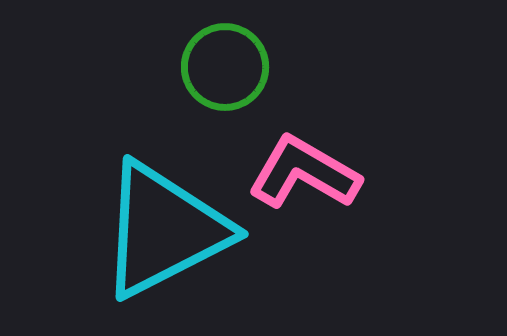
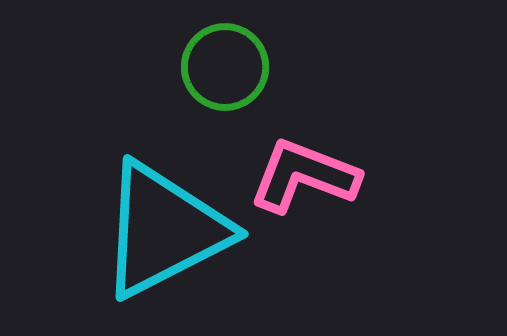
pink L-shape: moved 3 px down; rotated 9 degrees counterclockwise
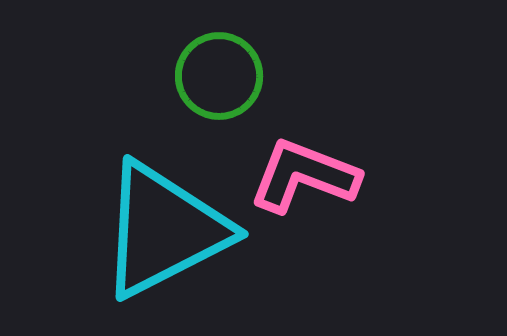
green circle: moved 6 px left, 9 px down
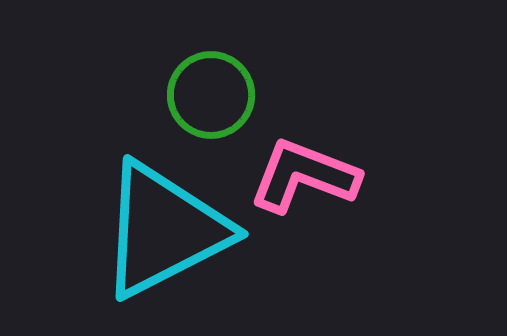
green circle: moved 8 px left, 19 px down
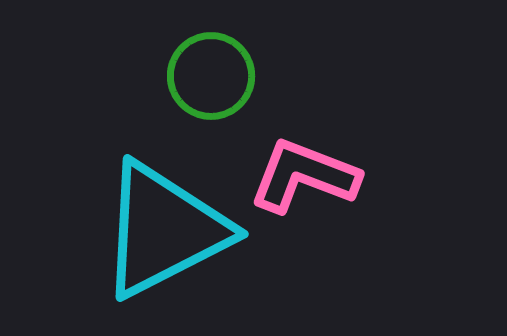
green circle: moved 19 px up
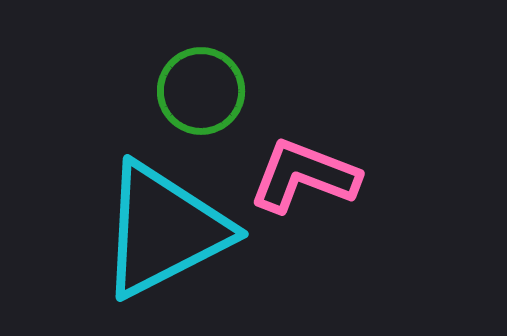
green circle: moved 10 px left, 15 px down
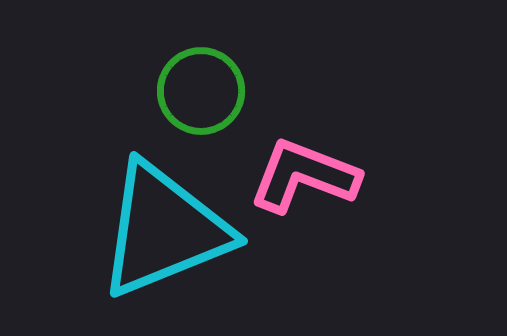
cyan triangle: rotated 5 degrees clockwise
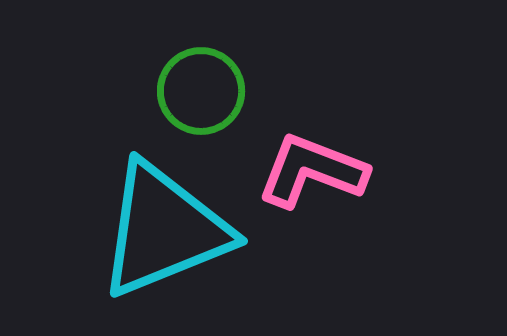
pink L-shape: moved 8 px right, 5 px up
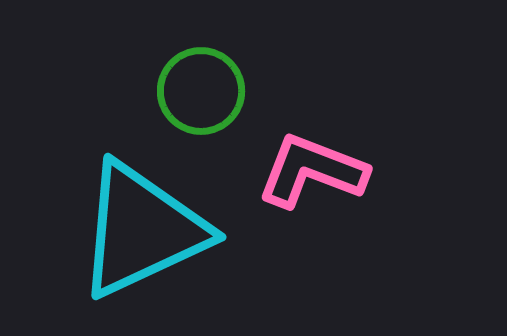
cyan triangle: moved 22 px left; rotated 3 degrees counterclockwise
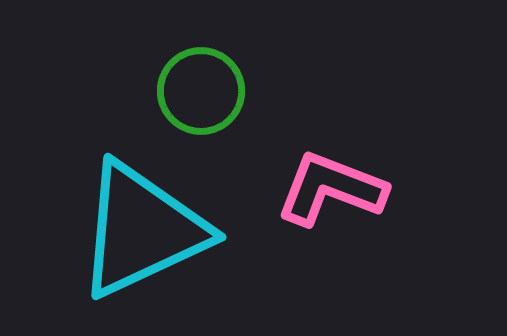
pink L-shape: moved 19 px right, 18 px down
